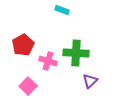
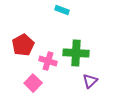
pink square: moved 5 px right, 3 px up
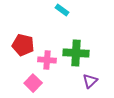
cyan rectangle: rotated 16 degrees clockwise
red pentagon: rotated 30 degrees counterclockwise
pink cross: moved 1 px left, 1 px up; rotated 12 degrees counterclockwise
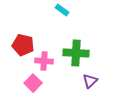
pink cross: moved 3 px left, 1 px down
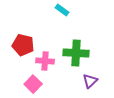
pink cross: moved 1 px right
pink square: moved 1 px down
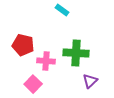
pink cross: moved 1 px right
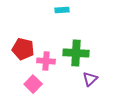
cyan rectangle: rotated 40 degrees counterclockwise
red pentagon: moved 4 px down
purple triangle: moved 2 px up
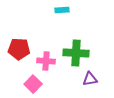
red pentagon: moved 4 px left; rotated 10 degrees counterclockwise
purple triangle: rotated 35 degrees clockwise
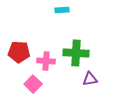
red pentagon: moved 3 px down
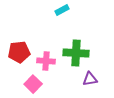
cyan rectangle: rotated 24 degrees counterclockwise
red pentagon: rotated 10 degrees counterclockwise
